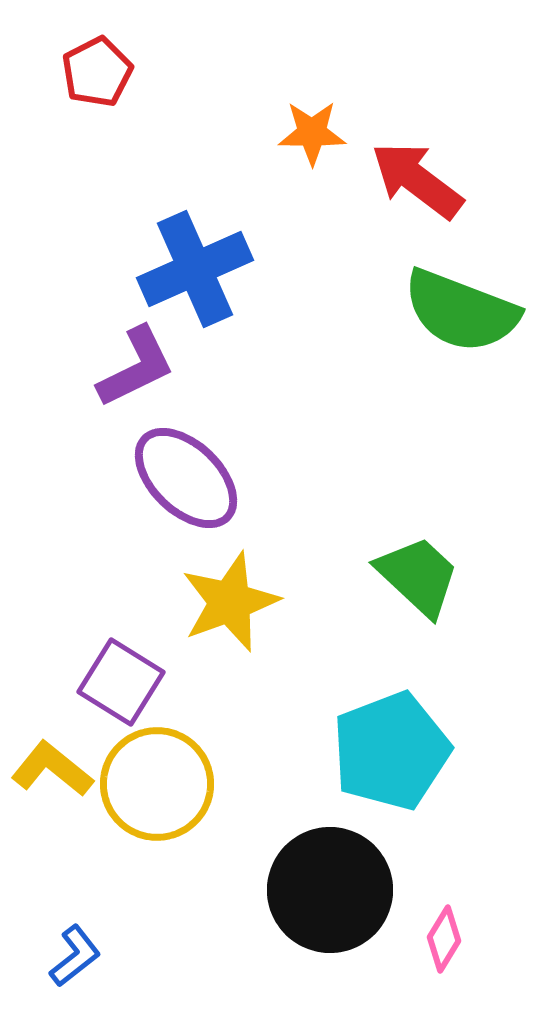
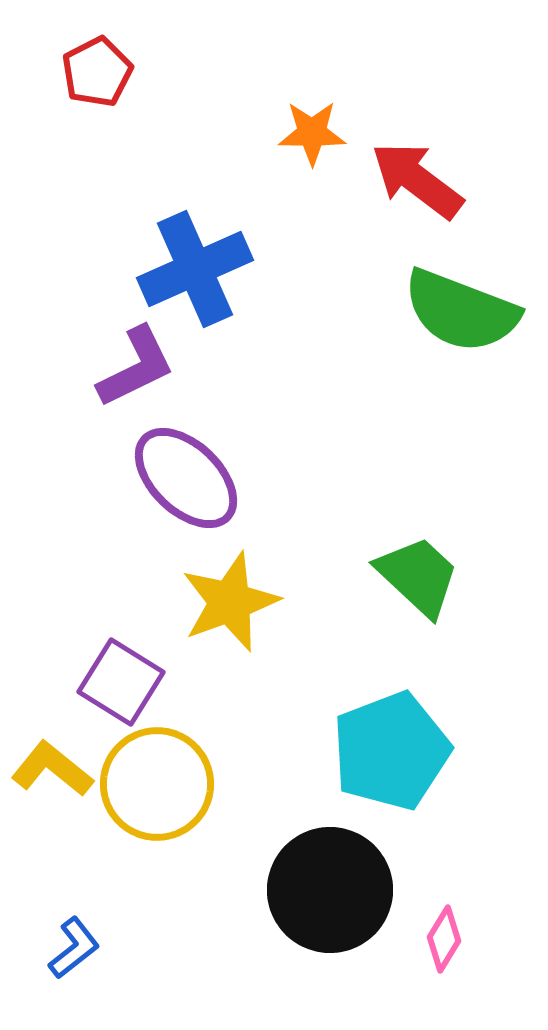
blue L-shape: moved 1 px left, 8 px up
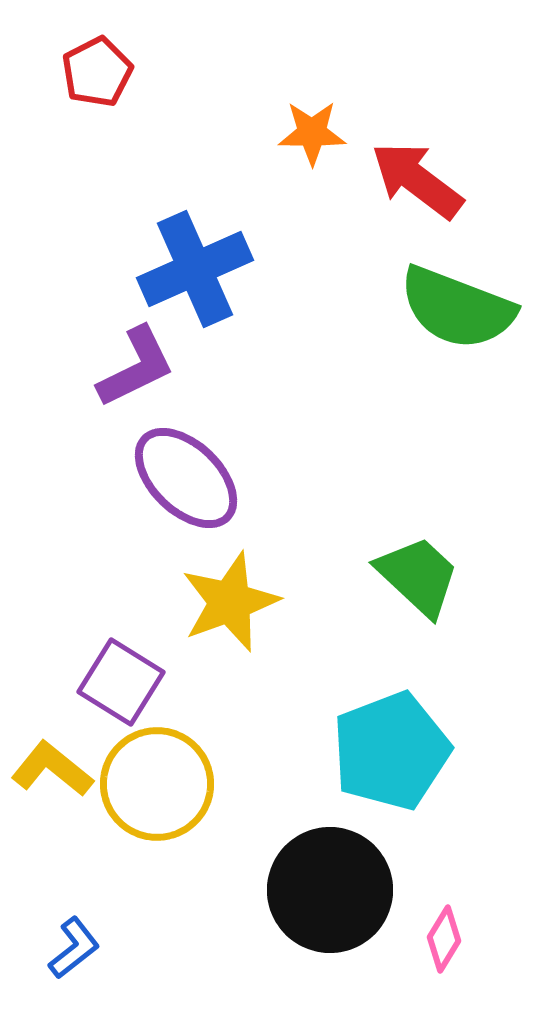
green semicircle: moved 4 px left, 3 px up
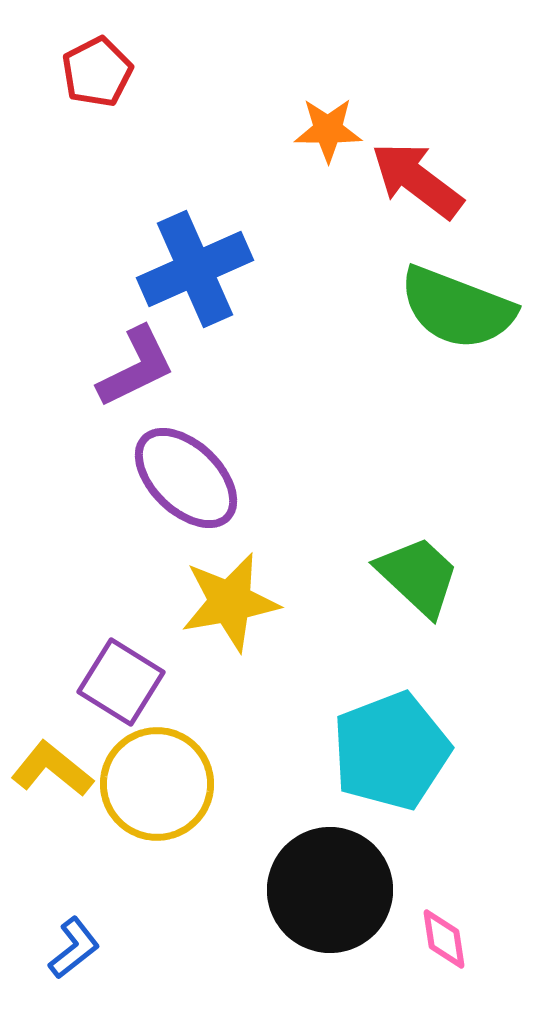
orange star: moved 16 px right, 3 px up
yellow star: rotated 10 degrees clockwise
pink diamond: rotated 40 degrees counterclockwise
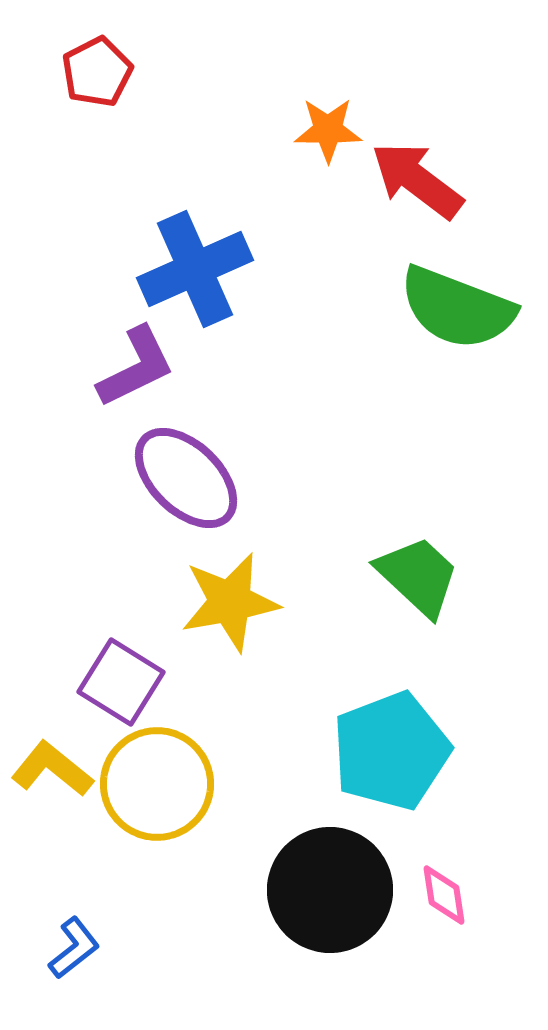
pink diamond: moved 44 px up
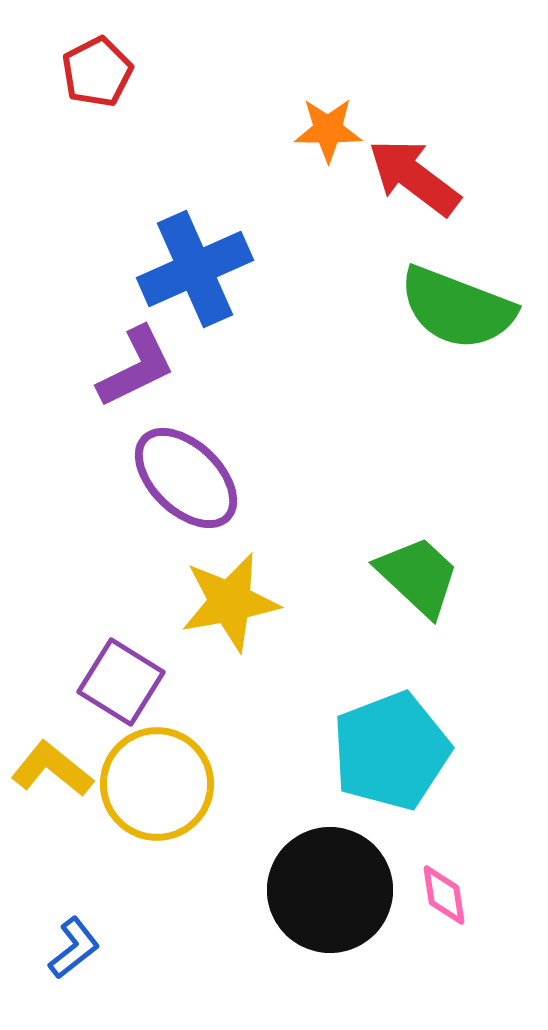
red arrow: moved 3 px left, 3 px up
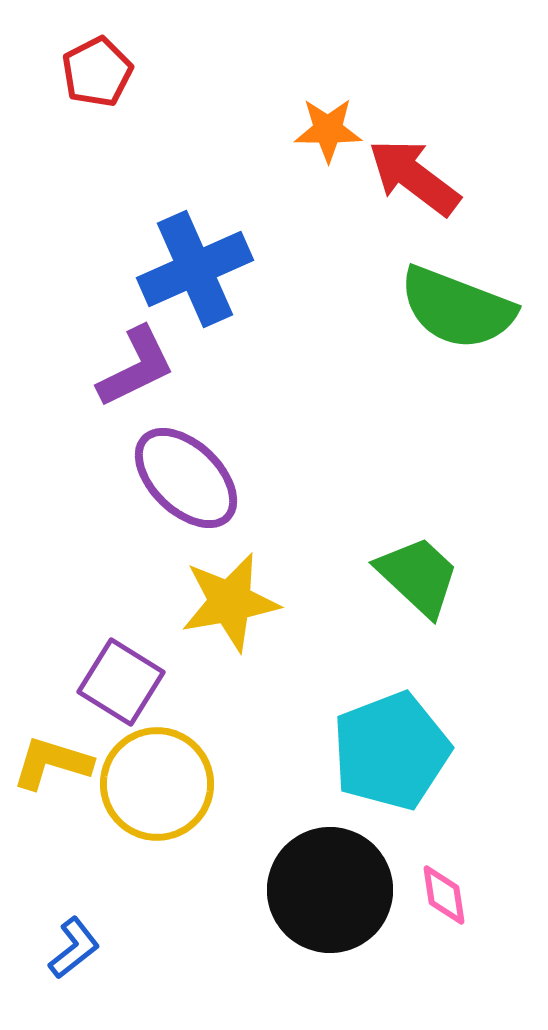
yellow L-shape: moved 6 px up; rotated 22 degrees counterclockwise
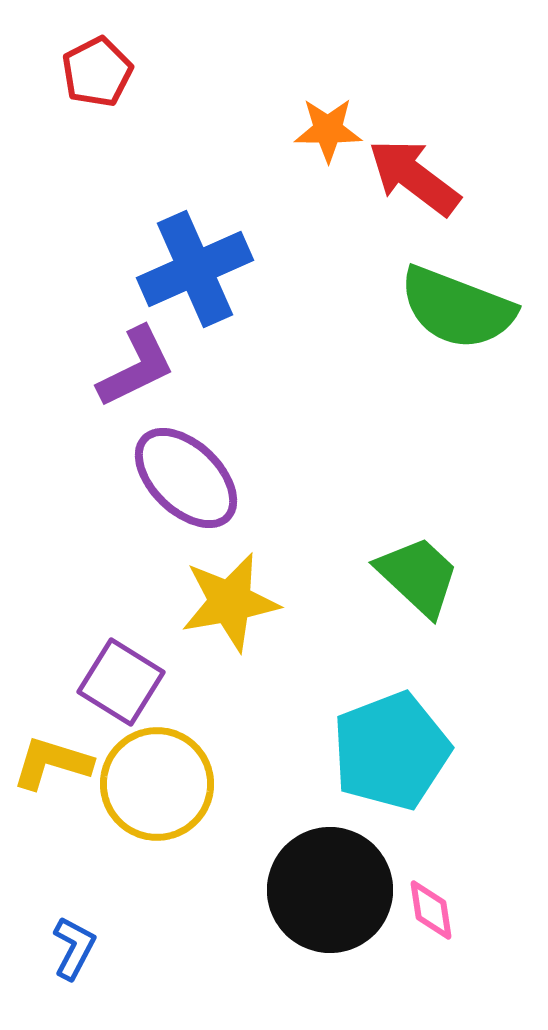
pink diamond: moved 13 px left, 15 px down
blue L-shape: rotated 24 degrees counterclockwise
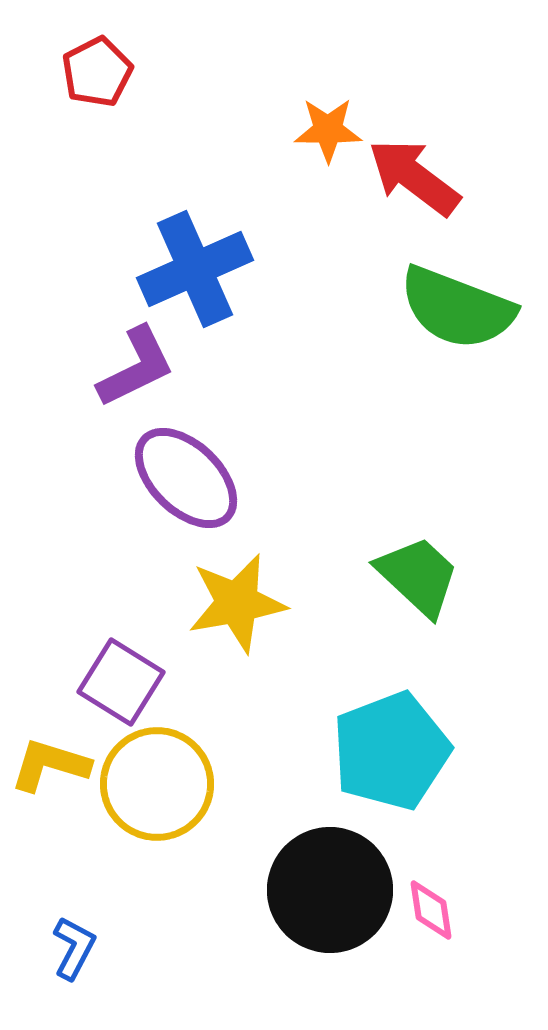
yellow star: moved 7 px right, 1 px down
yellow L-shape: moved 2 px left, 2 px down
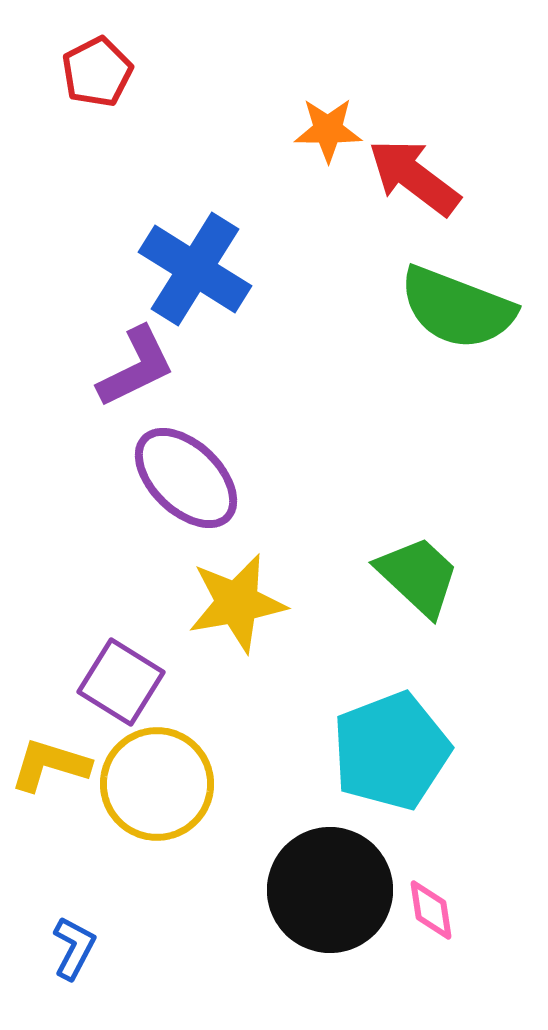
blue cross: rotated 34 degrees counterclockwise
